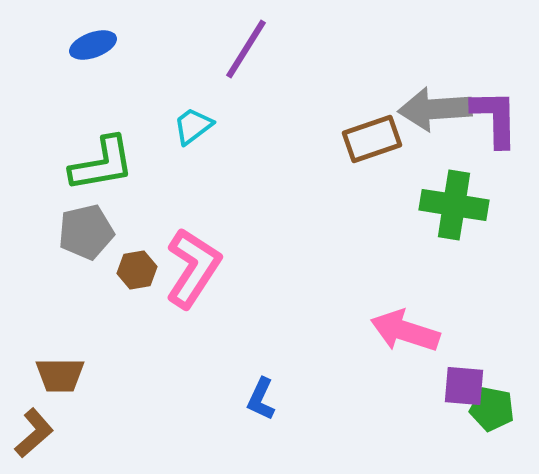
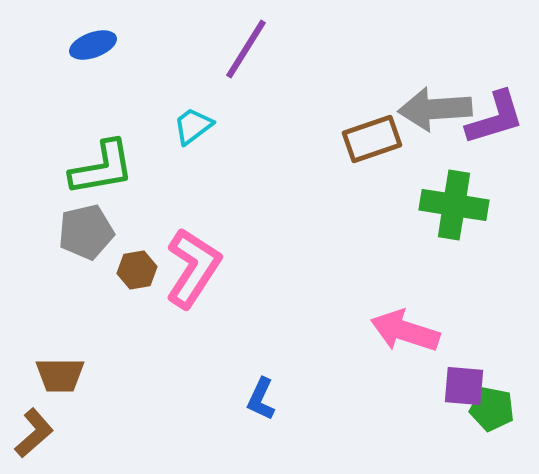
purple L-shape: rotated 74 degrees clockwise
green L-shape: moved 4 px down
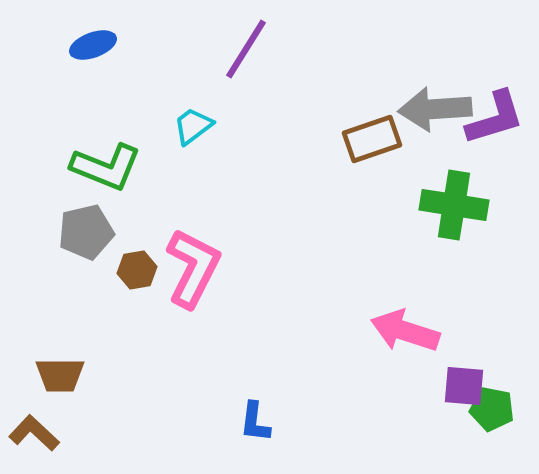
green L-shape: moved 4 px right, 1 px up; rotated 32 degrees clockwise
pink L-shape: rotated 6 degrees counterclockwise
blue L-shape: moved 6 px left, 23 px down; rotated 18 degrees counterclockwise
brown L-shape: rotated 96 degrees counterclockwise
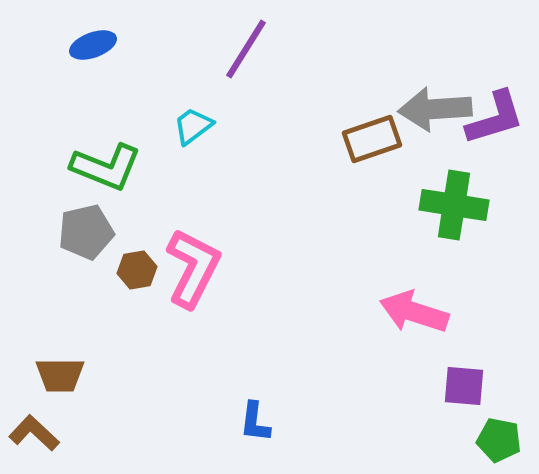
pink arrow: moved 9 px right, 19 px up
green pentagon: moved 7 px right, 31 px down
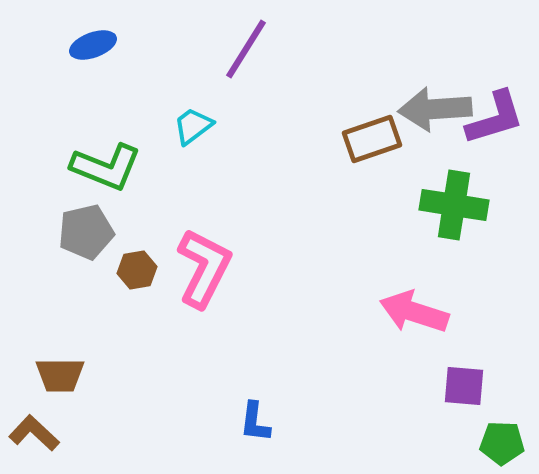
pink L-shape: moved 11 px right
green pentagon: moved 3 px right, 3 px down; rotated 9 degrees counterclockwise
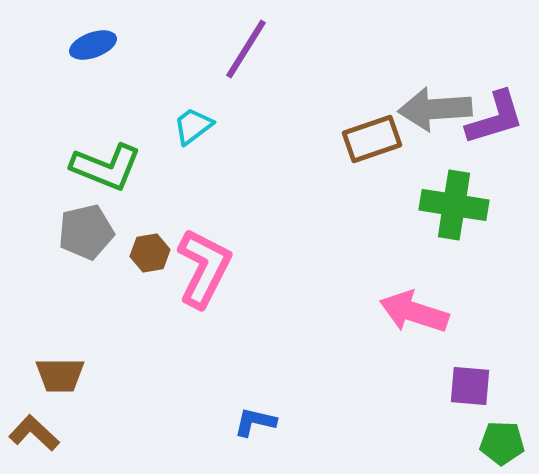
brown hexagon: moved 13 px right, 17 px up
purple square: moved 6 px right
blue L-shape: rotated 96 degrees clockwise
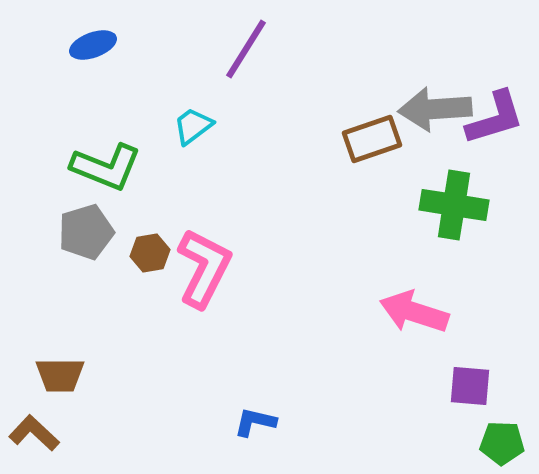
gray pentagon: rotated 4 degrees counterclockwise
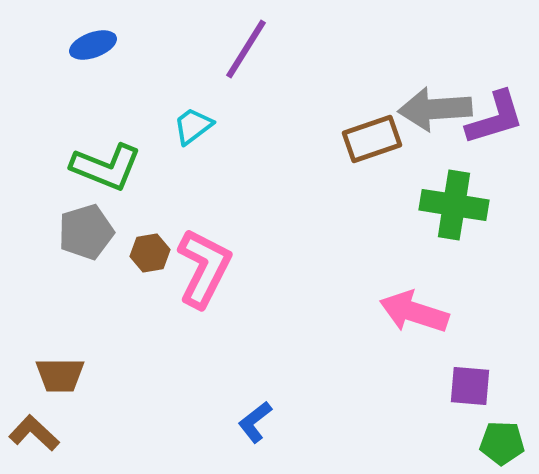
blue L-shape: rotated 51 degrees counterclockwise
